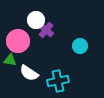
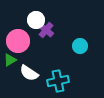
green triangle: rotated 40 degrees counterclockwise
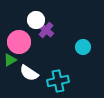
pink circle: moved 1 px right, 1 px down
cyan circle: moved 3 px right, 1 px down
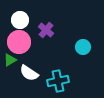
white circle: moved 16 px left
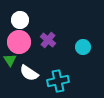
purple cross: moved 2 px right, 10 px down
green triangle: rotated 32 degrees counterclockwise
